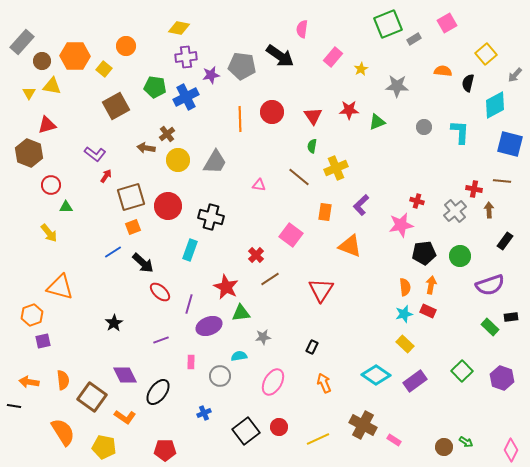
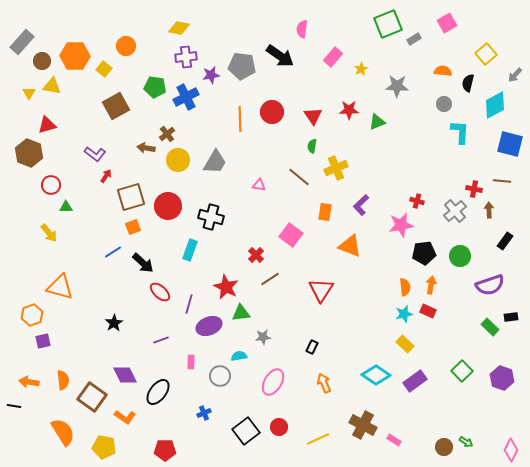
gray circle at (424, 127): moved 20 px right, 23 px up
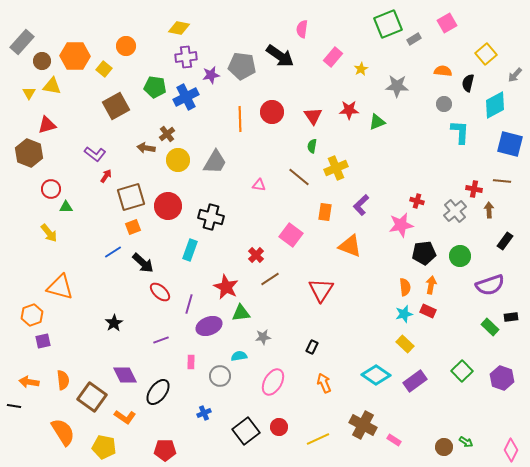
red circle at (51, 185): moved 4 px down
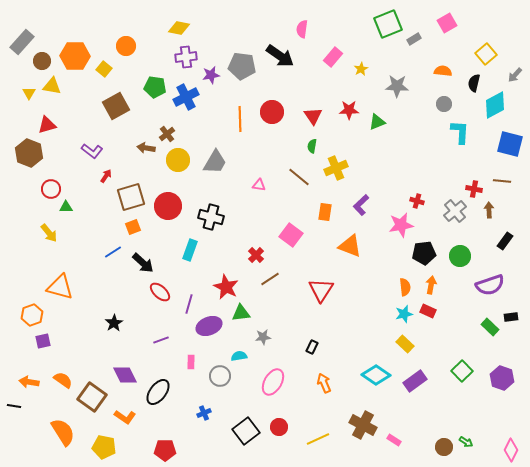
black semicircle at (468, 83): moved 6 px right
purple L-shape at (95, 154): moved 3 px left, 3 px up
orange semicircle at (63, 380): rotated 48 degrees counterclockwise
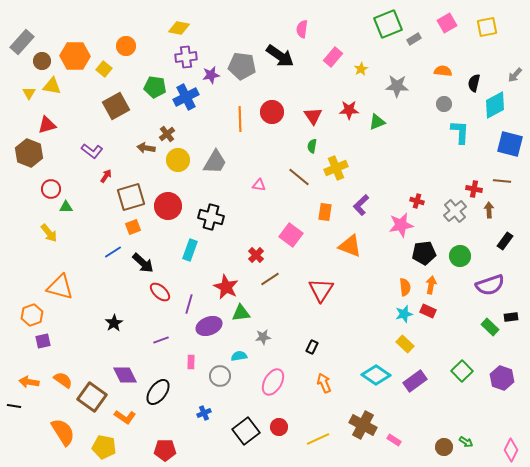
yellow square at (486, 54): moved 1 px right, 27 px up; rotated 30 degrees clockwise
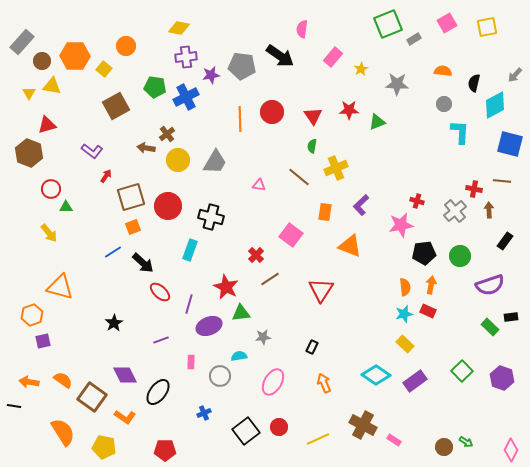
gray star at (397, 86): moved 2 px up
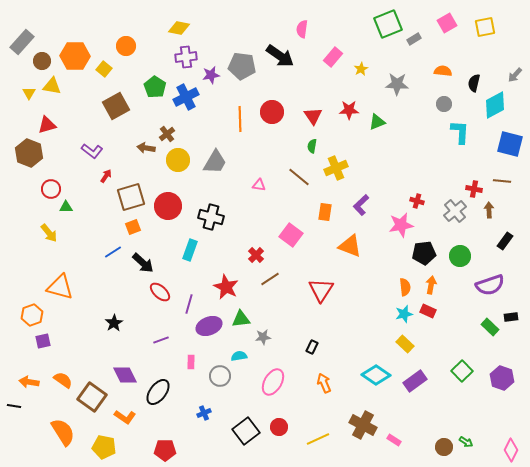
yellow square at (487, 27): moved 2 px left
green pentagon at (155, 87): rotated 25 degrees clockwise
green triangle at (241, 313): moved 6 px down
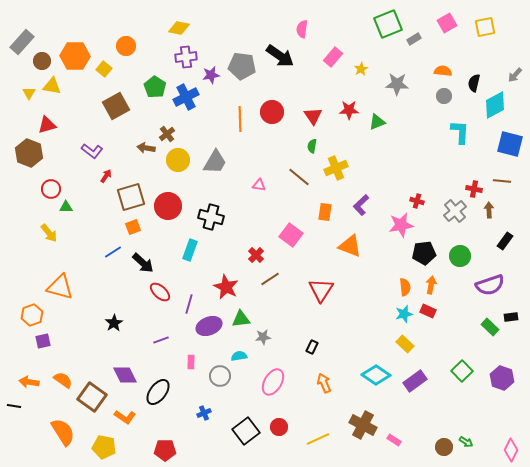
gray circle at (444, 104): moved 8 px up
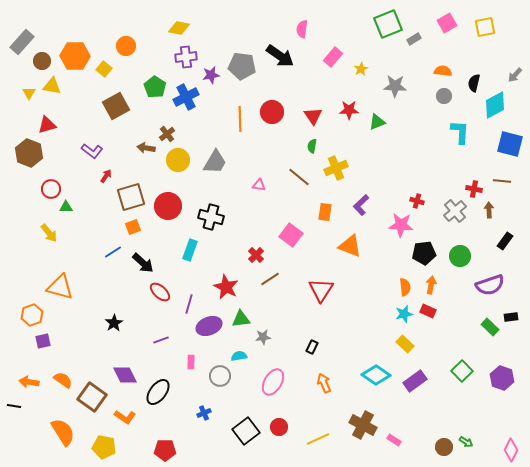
gray star at (397, 84): moved 2 px left, 2 px down
pink star at (401, 225): rotated 15 degrees clockwise
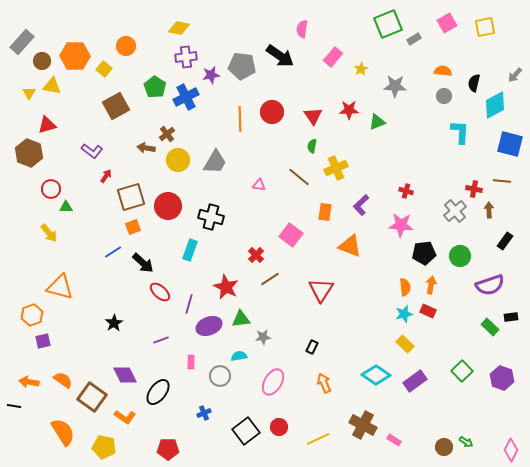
red cross at (417, 201): moved 11 px left, 10 px up
red pentagon at (165, 450): moved 3 px right, 1 px up
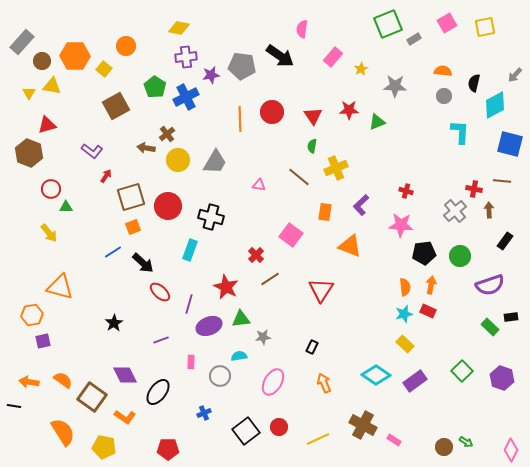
orange hexagon at (32, 315): rotated 10 degrees clockwise
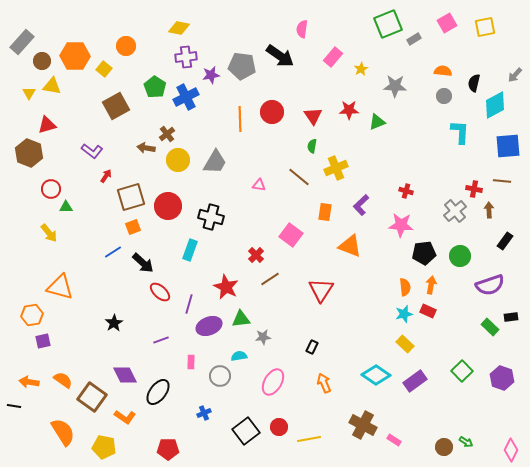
blue square at (510, 144): moved 2 px left, 2 px down; rotated 20 degrees counterclockwise
yellow line at (318, 439): moved 9 px left; rotated 15 degrees clockwise
